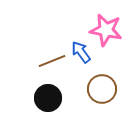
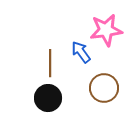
pink star: rotated 20 degrees counterclockwise
brown line: moved 2 px left, 2 px down; rotated 68 degrees counterclockwise
brown circle: moved 2 px right, 1 px up
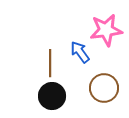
blue arrow: moved 1 px left
black circle: moved 4 px right, 2 px up
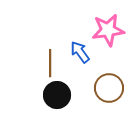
pink star: moved 2 px right
brown circle: moved 5 px right
black circle: moved 5 px right, 1 px up
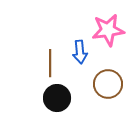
blue arrow: rotated 150 degrees counterclockwise
brown circle: moved 1 px left, 4 px up
black circle: moved 3 px down
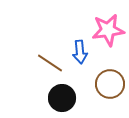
brown line: rotated 56 degrees counterclockwise
brown circle: moved 2 px right
black circle: moved 5 px right
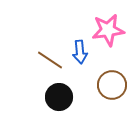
brown line: moved 3 px up
brown circle: moved 2 px right, 1 px down
black circle: moved 3 px left, 1 px up
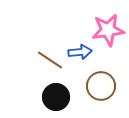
blue arrow: rotated 90 degrees counterclockwise
brown circle: moved 11 px left, 1 px down
black circle: moved 3 px left
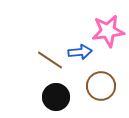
pink star: moved 1 px down
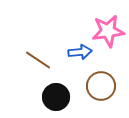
brown line: moved 12 px left
